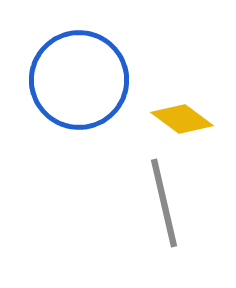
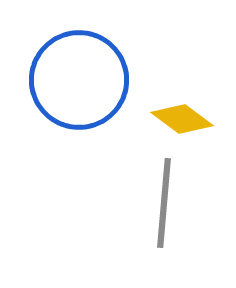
gray line: rotated 18 degrees clockwise
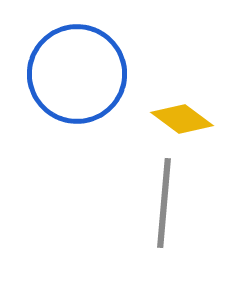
blue circle: moved 2 px left, 6 px up
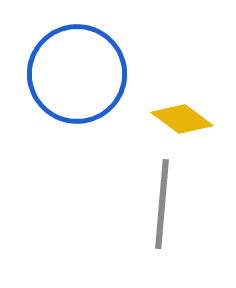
gray line: moved 2 px left, 1 px down
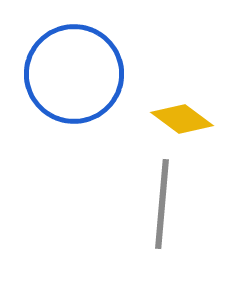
blue circle: moved 3 px left
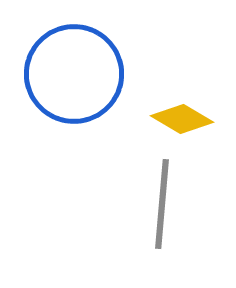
yellow diamond: rotated 6 degrees counterclockwise
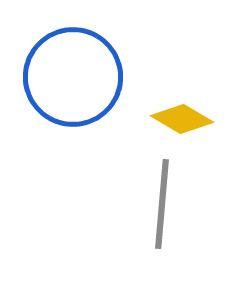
blue circle: moved 1 px left, 3 px down
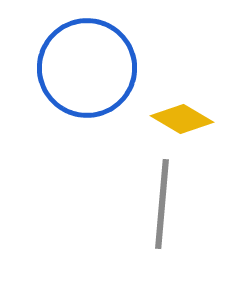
blue circle: moved 14 px right, 9 px up
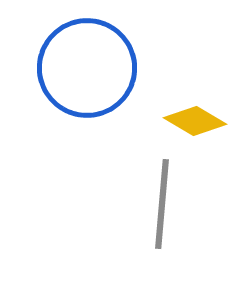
yellow diamond: moved 13 px right, 2 px down
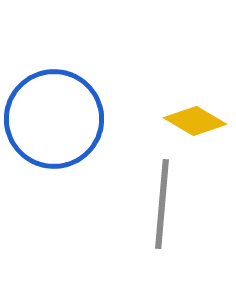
blue circle: moved 33 px left, 51 px down
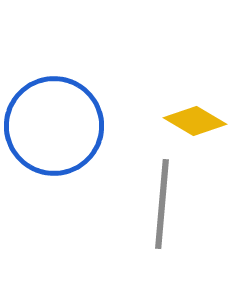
blue circle: moved 7 px down
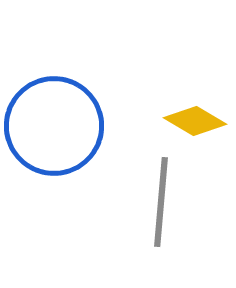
gray line: moved 1 px left, 2 px up
